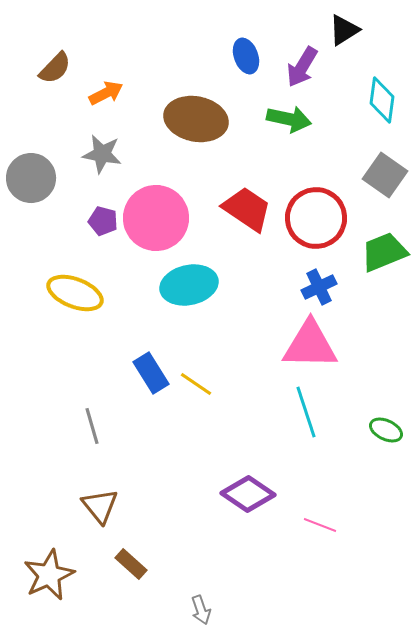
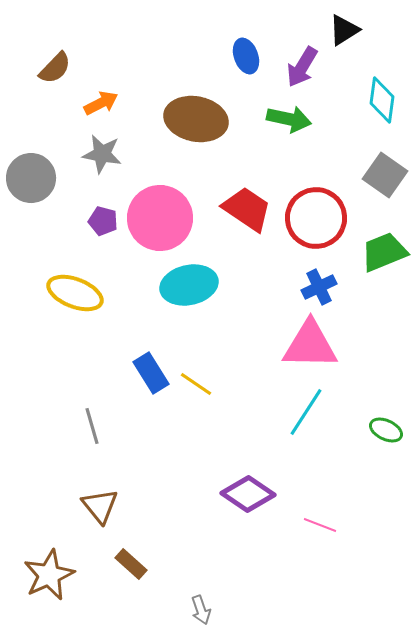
orange arrow: moved 5 px left, 10 px down
pink circle: moved 4 px right
cyan line: rotated 51 degrees clockwise
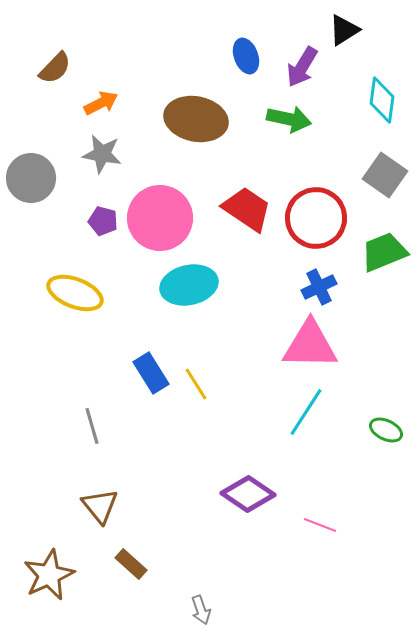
yellow line: rotated 24 degrees clockwise
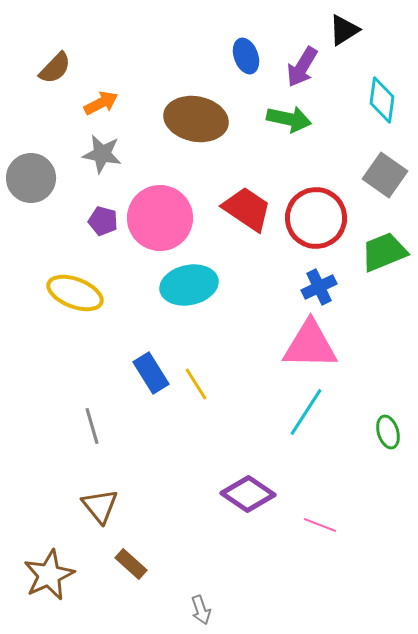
green ellipse: moved 2 px right, 2 px down; rotated 48 degrees clockwise
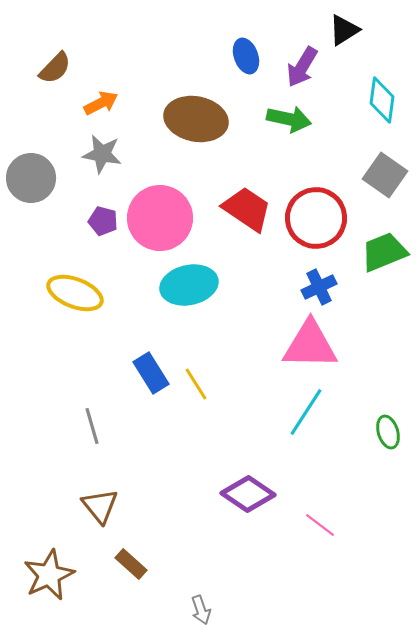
pink line: rotated 16 degrees clockwise
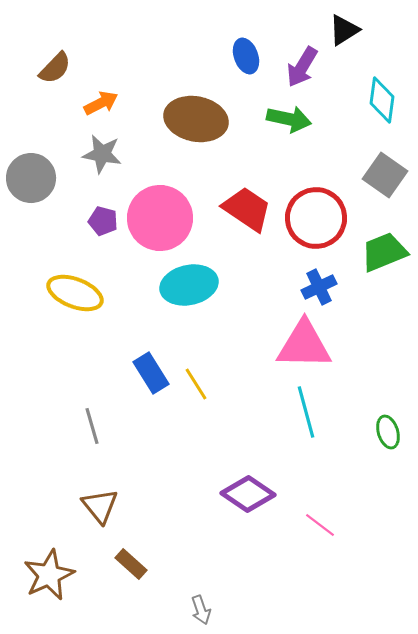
pink triangle: moved 6 px left
cyan line: rotated 48 degrees counterclockwise
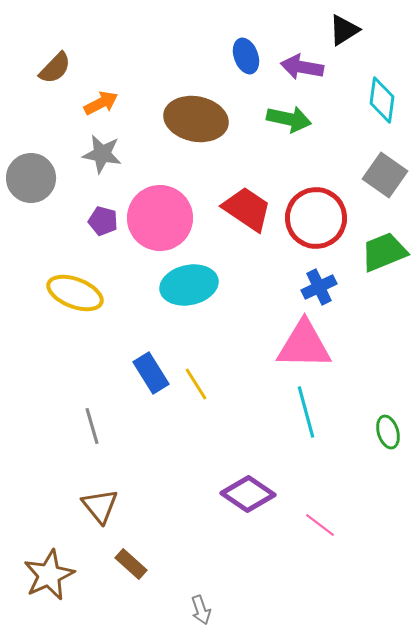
purple arrow: rotated 69 degrees clockwise
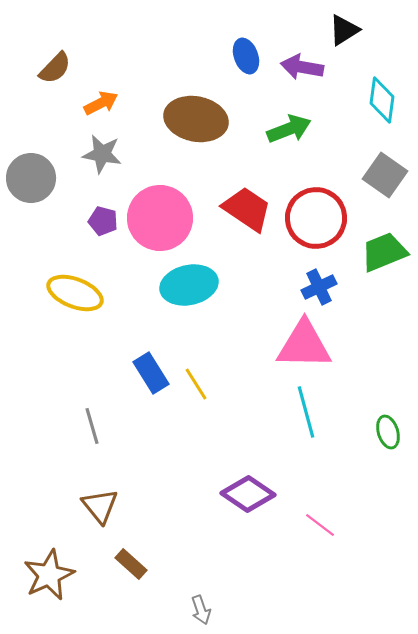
green arrow: moved 10 px down; rotated 33 degrees counterclockwise
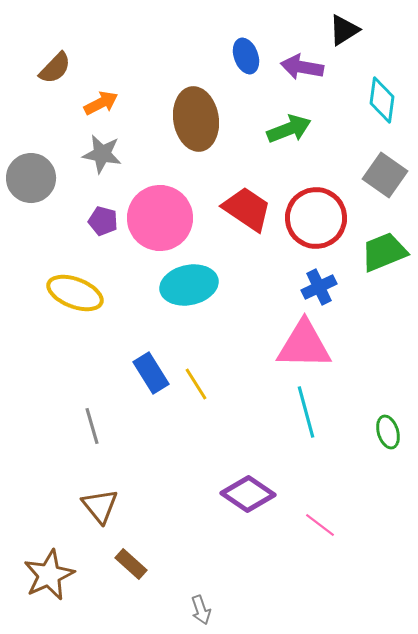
brown ellipse: rotated 70 degrees clockwise
